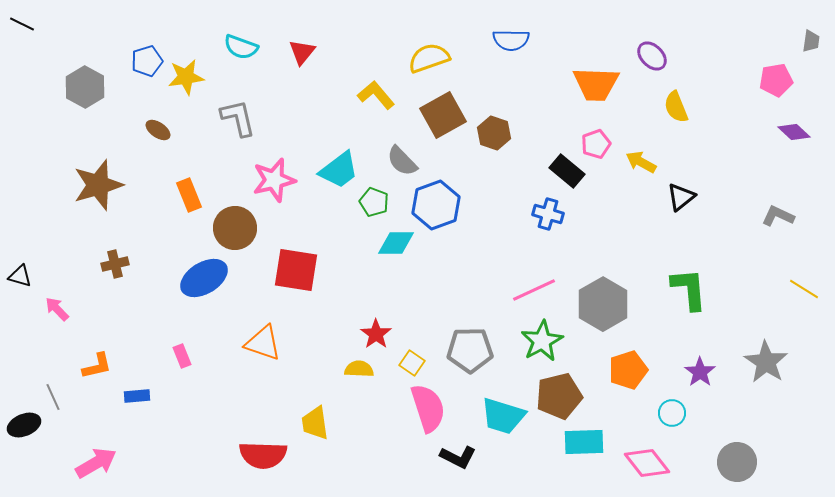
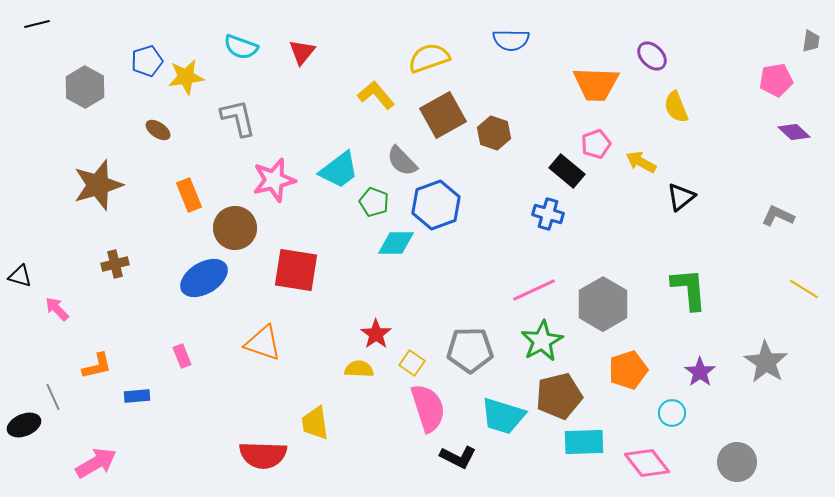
black line at (22, 24): moved 15 px right; rotated 40 degrees counterclockwise
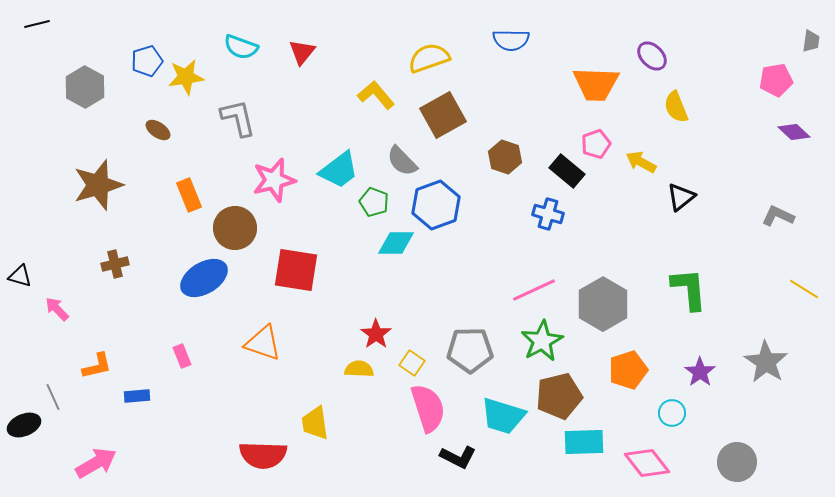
brown hexagon at (494, 133): moved 11 px right, 24 px down
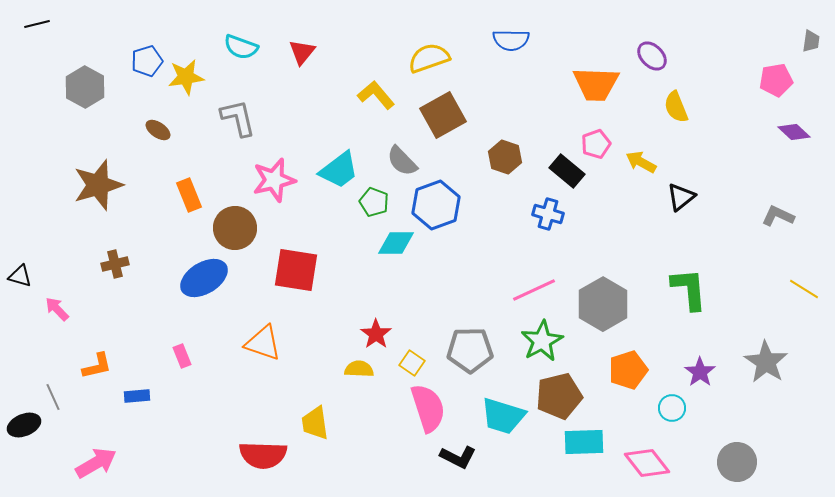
cyan circle at (672, 413): moved 5 px up
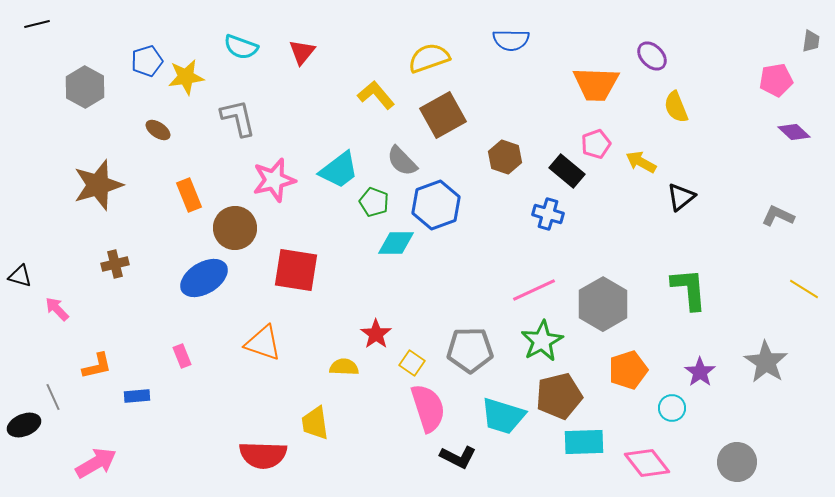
yellow semicircle at (359, 369): moved 15 px left, 2 px up
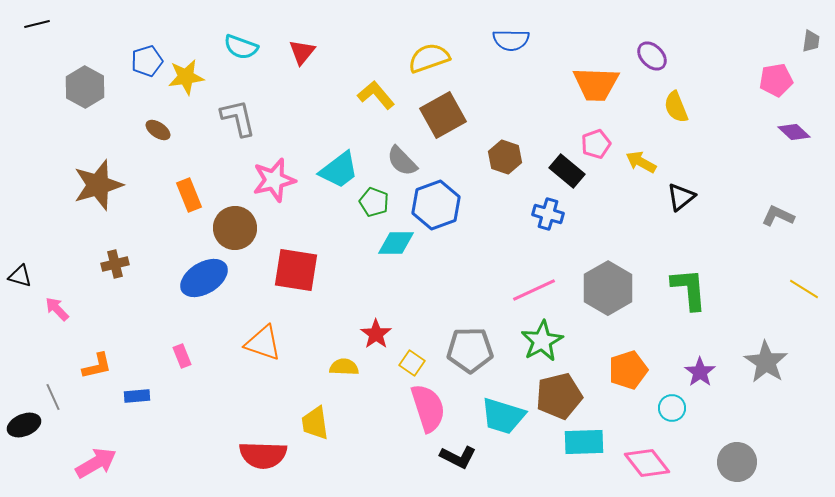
gray hexagon at (603, 304): moved 5 px right, 16 px up
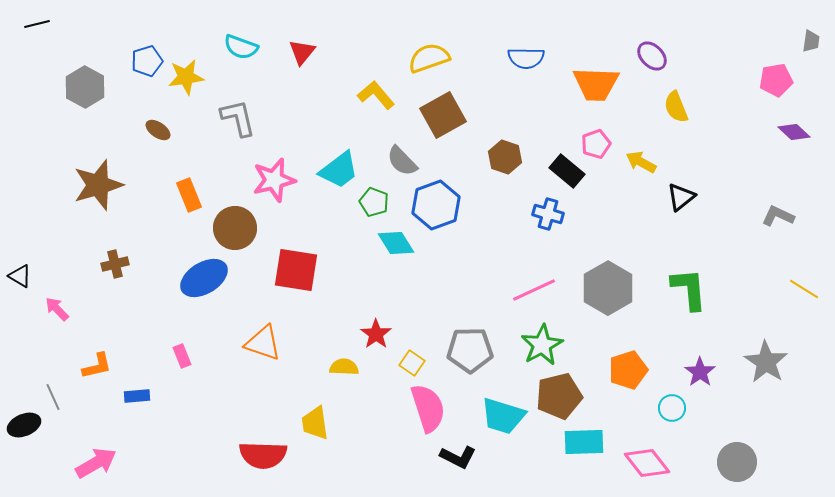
blue semicircle at (511, 40): moved 15 px right, 18 px down
cyan diamond at (396, 243): rotated 57 degrees clockwise
black triangle at (20, 276): rotated 15 degrees clockwise
green star at (542, 341): moved 4 px down
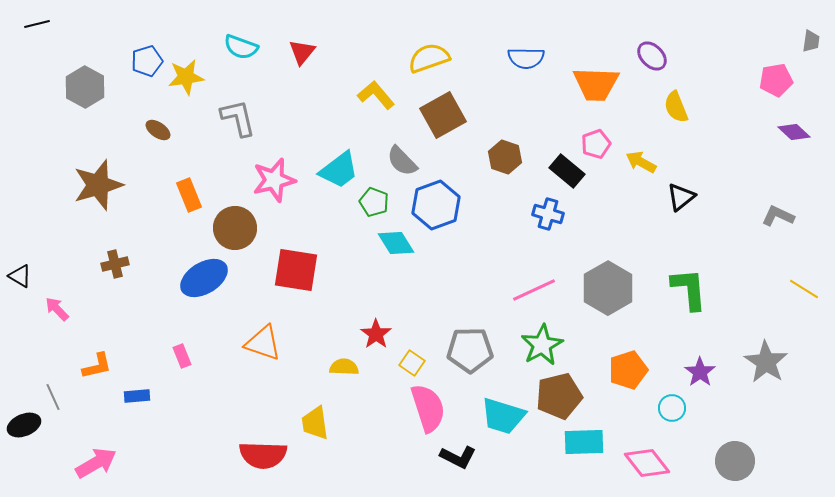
gray circle at (737, 462): moved 2 px left, 1 px up
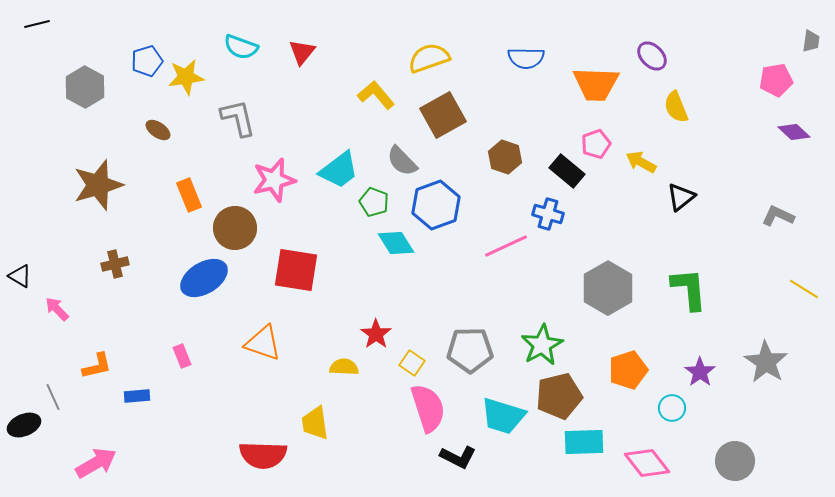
pink line at (534, 290): moved 28 px left, 44 px up
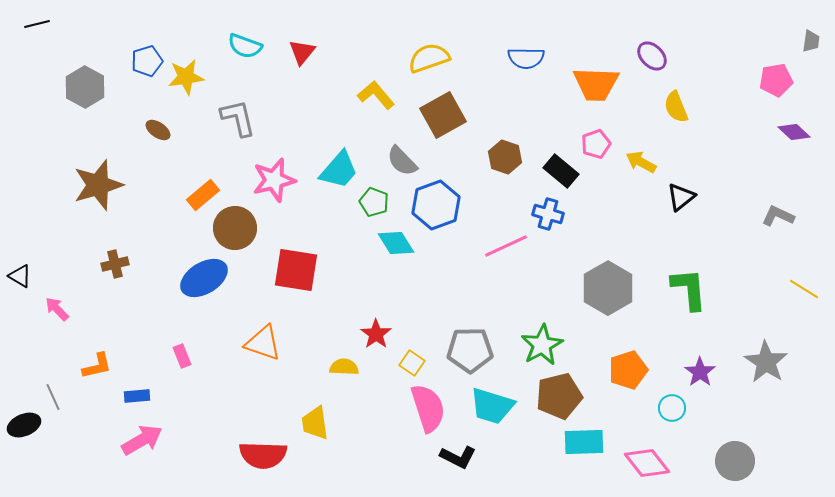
cyan semicircle at (241, 47): moved 4 px right, 1 px up
cyan trapezoid at (339, 170): rotated 12 degrees counterclockwise
black rectangle at (567, 171): moved 6 px left
orange rectangle at (189, 195): moved 14 px right; rotated 72 degrees clockwise
cyan trapezoid at (503, 416): moved 11 px left, 10 px up
pink arrow at (96, 463): moved 46 px right, 23 px up
